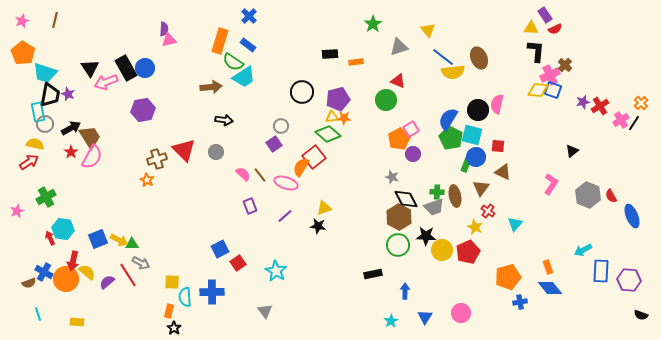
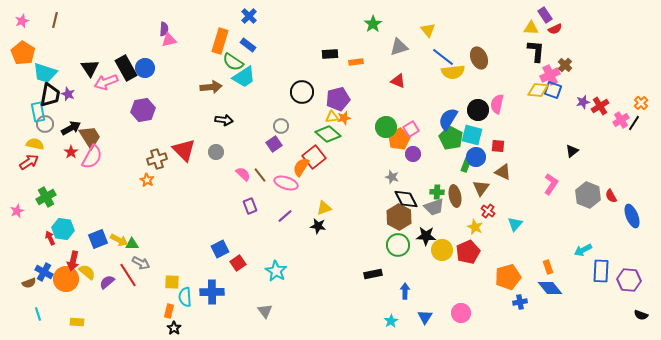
green circle at (386, 100): moved 27 px down
orange star at (344, 118): rotated 16 degrees counterclockwise
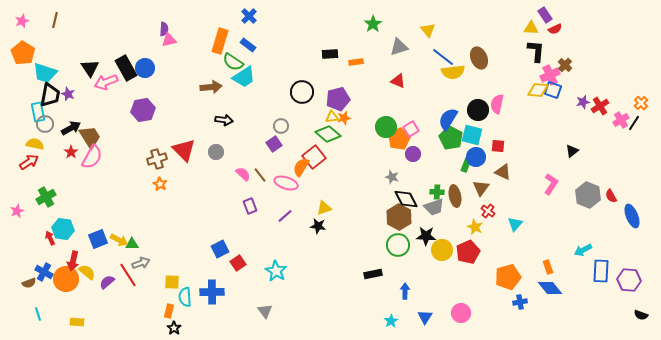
orange star at (147, 180): moved 13 px right, 4 px down
gray arrow at (141, 263): rotated 48 degrees counterclockwise
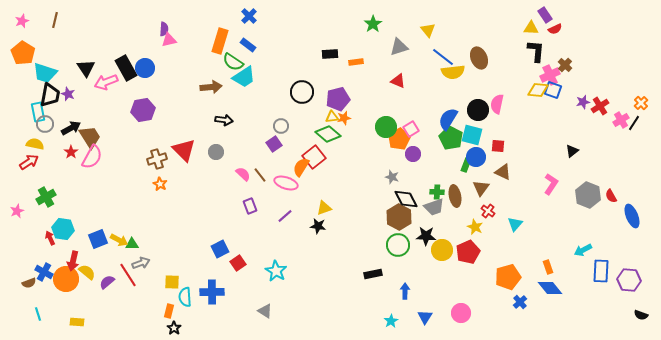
black triangle at (90, 68): moved 4 px left
blue cross at (520, 302): rotated 32 degrees counterclockwise
gray triangle at (265, 311): rotated 21 degrees counterclockwise
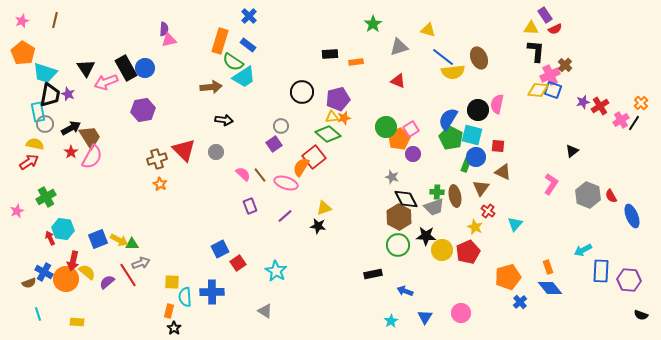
yellow triangle at (428, 30): rotated 35 degrees counterclockwise
blue arrow at (405, 291): rotated 70 degrees counterclockwise
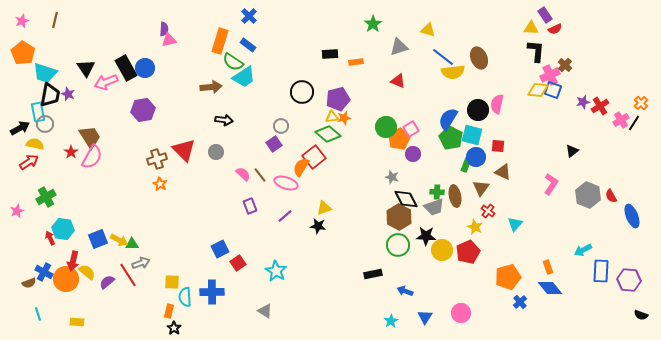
black arrow at (71, 128): moved 51 px left
